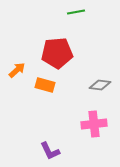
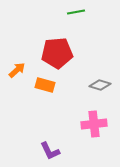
gray diamond: rotated 10 degrees clockwise
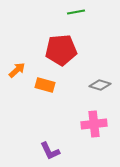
red pentagon: moved 4 px right, 3 px up
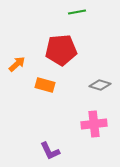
green line: moved 1 px right
orange arrow: moved 6 px up
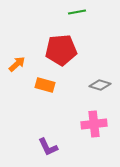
purple L-shape: moved 2 px left, 4 px up
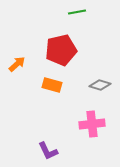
red pentagon: rotated 8 degrees counterclockwise
orange rectangle: moved 7 px right
pink cross: moved 2 px left
purple L-shape: moved 4 px down
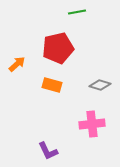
red pentagon: moved 3 px left, 2 px up
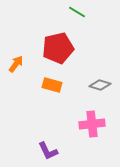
green line: rotated 42 degrees clockwise
orange arrow: moved 1 px left; rotated 12 degrees counterclockwise
